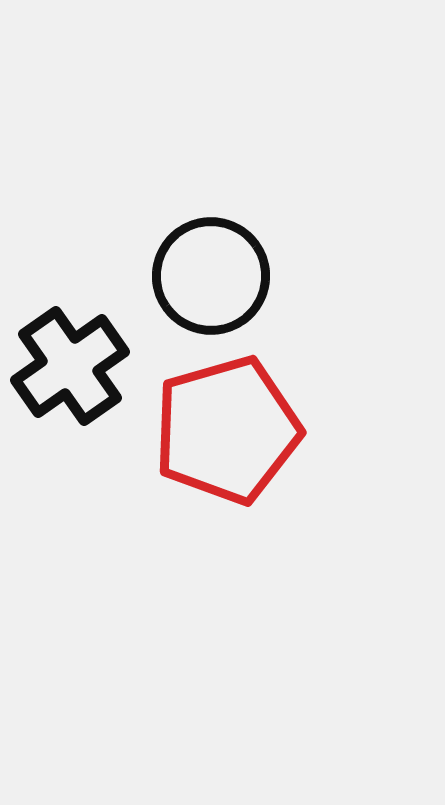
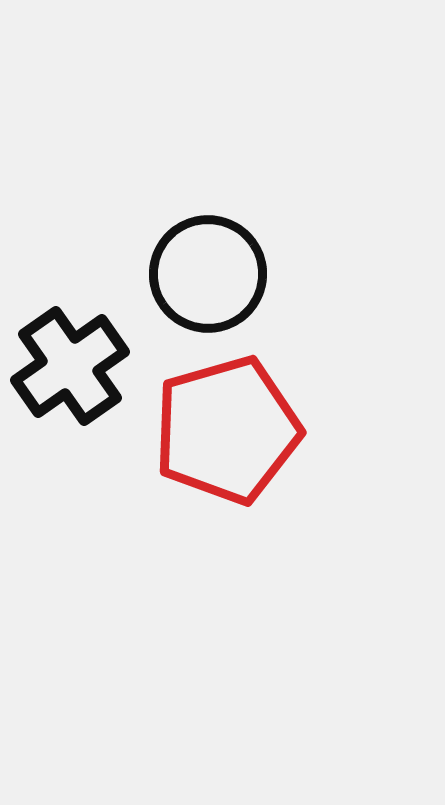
black circle: moved 3 px left, 2 px up
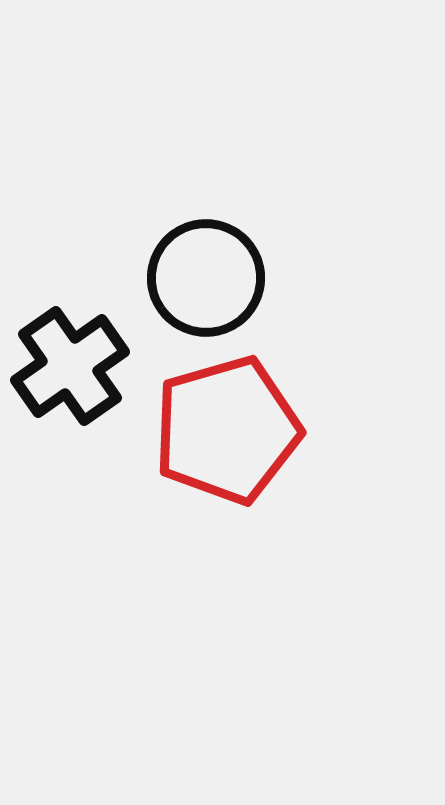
black circle: moved 2 px left, 4 px down
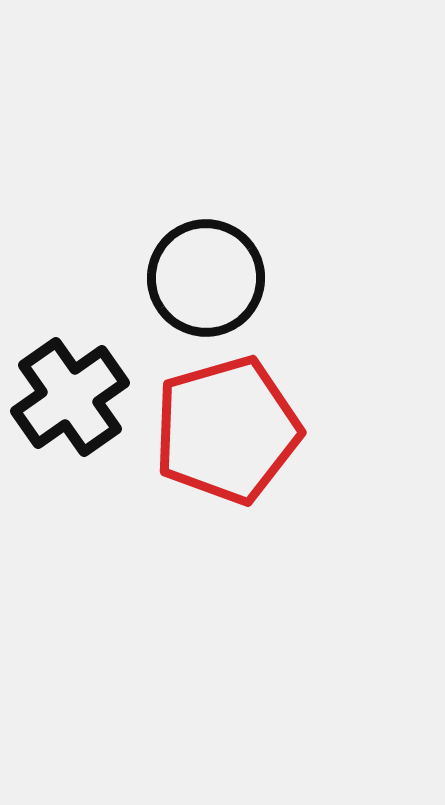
black cross: moved 31 px down
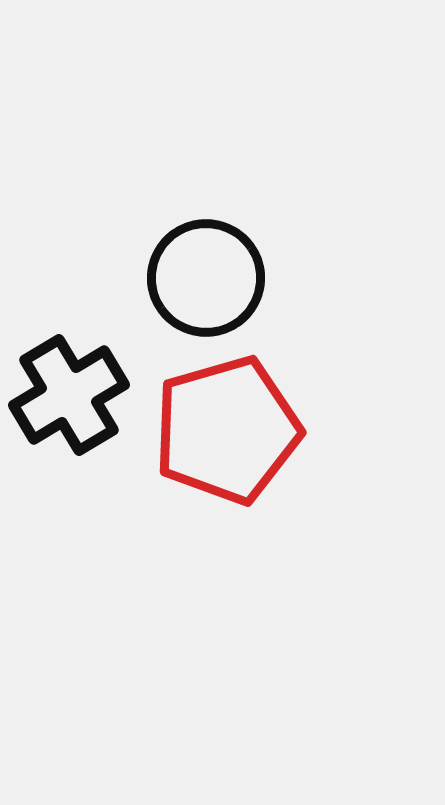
black cross: moved 1 px left, 2 px up; rotated 4 degrees clockwise
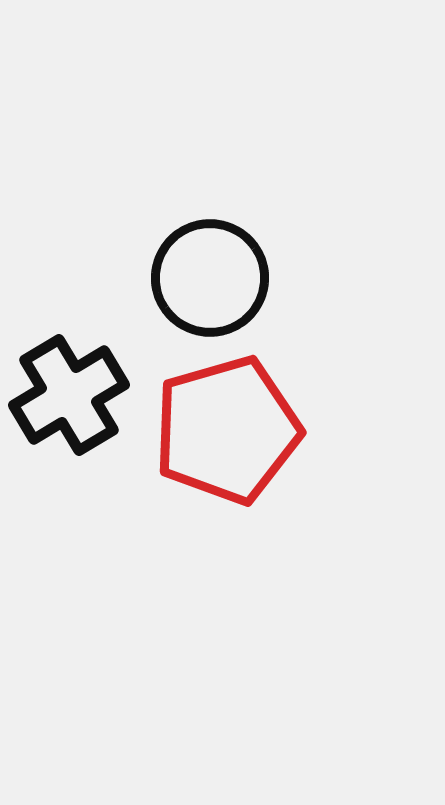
black circle: moved 4 px right
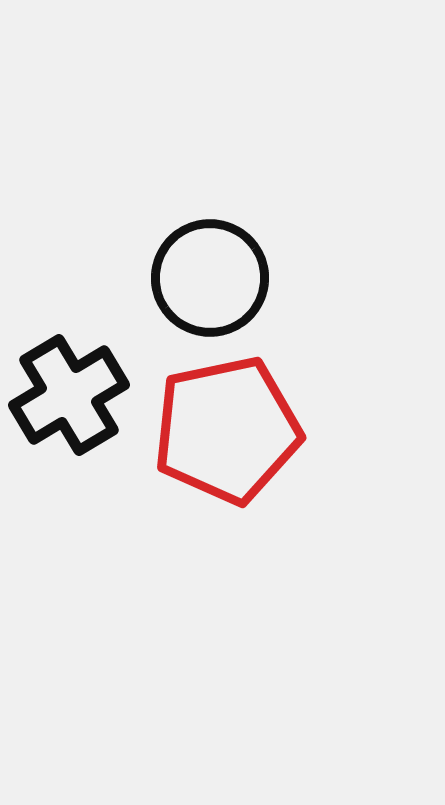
red pentagon: rotated 4 degrees clockwise
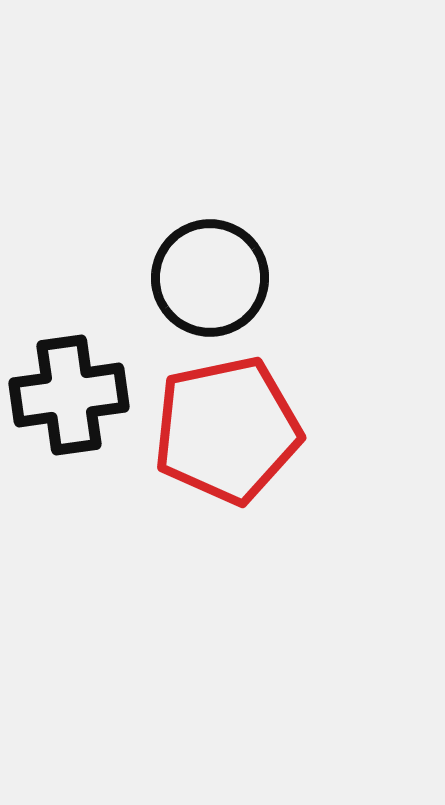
black cross: rotated 23 degrees clockwise
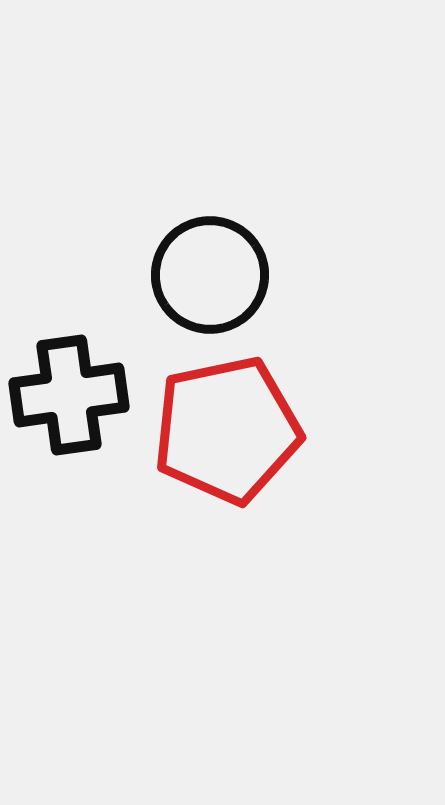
black circle: moved 3 px up
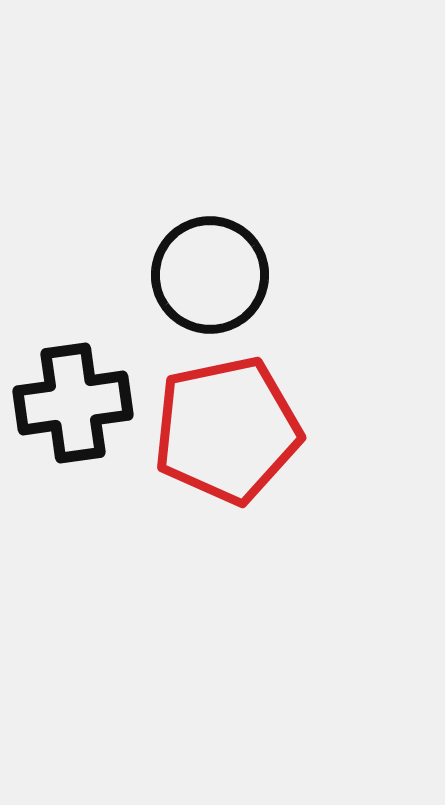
black cross: moved 4 px right, 8 px down
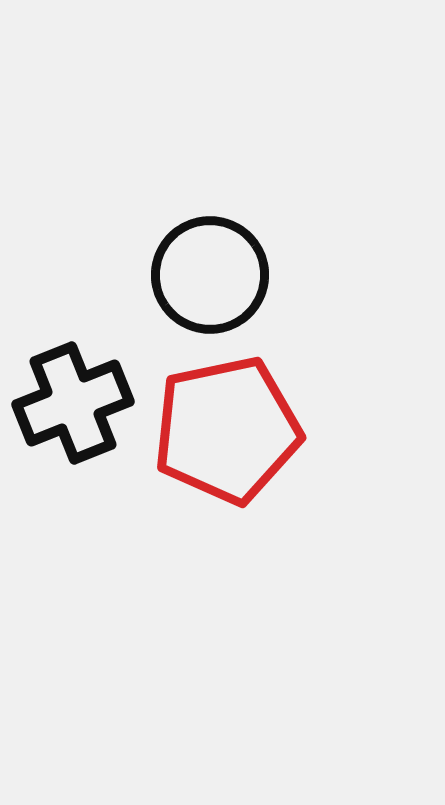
black cross: rotated 14 degrees counterclockwise
